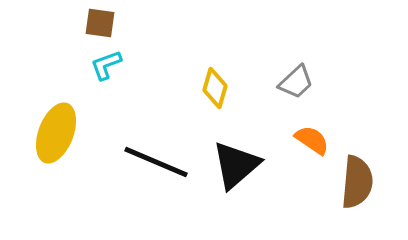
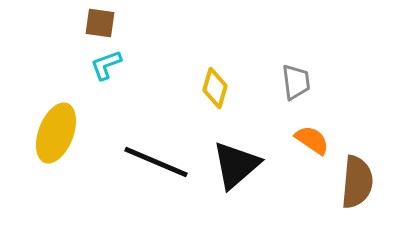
gray trapezoid: rotated 54 degrees counterclockwise
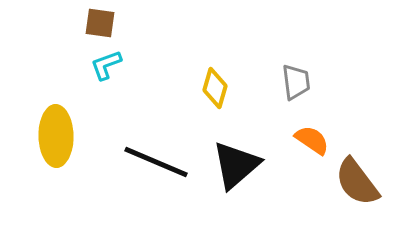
yellow ellipse: moved 3 px down; rotated 22 degrees counterclockwise
brown semicircle: rotated 138 degrees clockwise
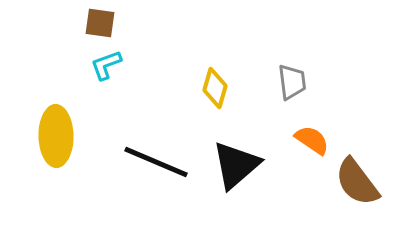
gray trapezoid: moved 4 px left
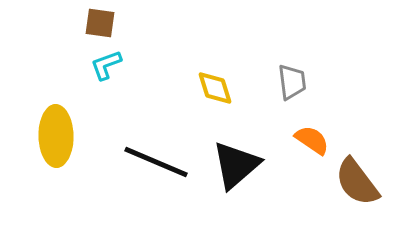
yellow diamond: rotated 33 degrees counterclockwise
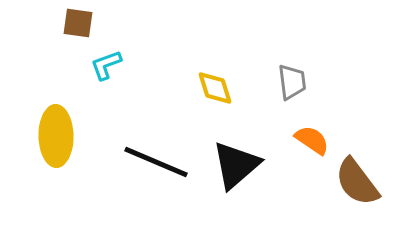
brown square: moved 22 px left
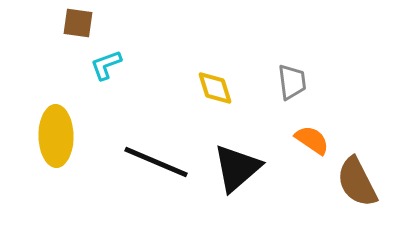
black triangle: moved 1 px right, 3 px down
brown semicircle: rotated 10 degrees clockwise
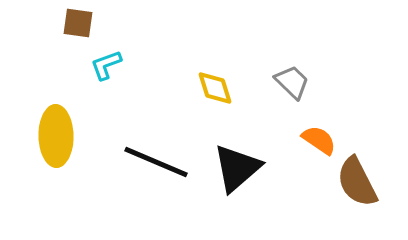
gray trapezoid: rotated 39 degrees counterclockwise
orange semicircle: moved 7 px right
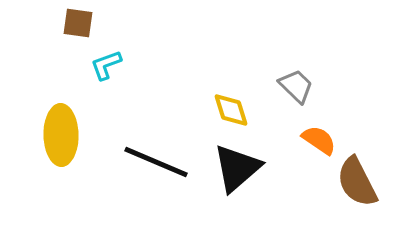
gray trapezoid: moved 4 px right, 4 px down
yellow diamond: moved 16 px right, 22 px down
yellow ellipse: moved 5 px right, 1 px up
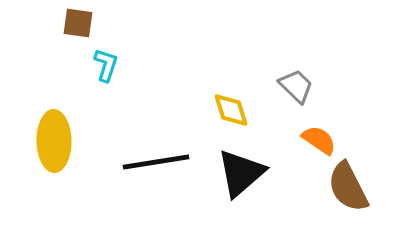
cyan L-shape: rotated 128 degrees clockwise
yellow ellipse: moved 7 px left, 6 px down
black line: rotated 32 degrees counterclockwise
black triangle: moved 4 px right, 5 px down
brown semicircle: moved 9 px left, 5 px down
